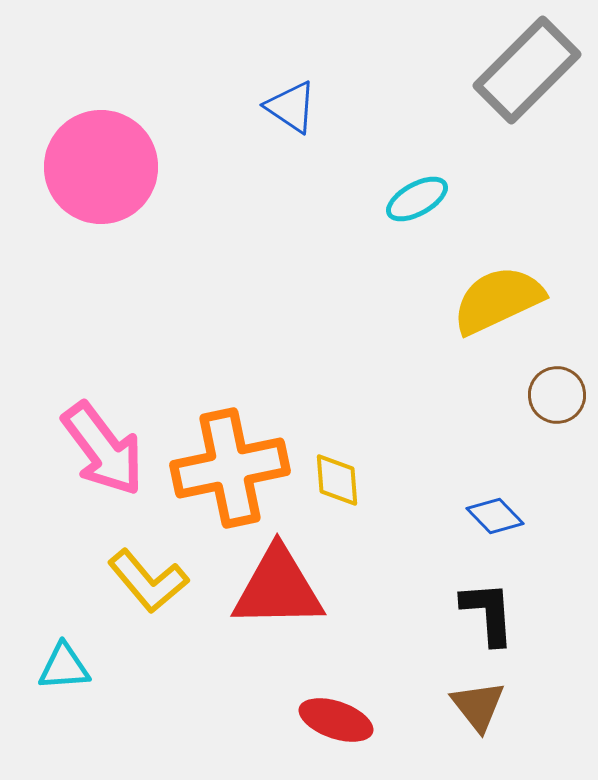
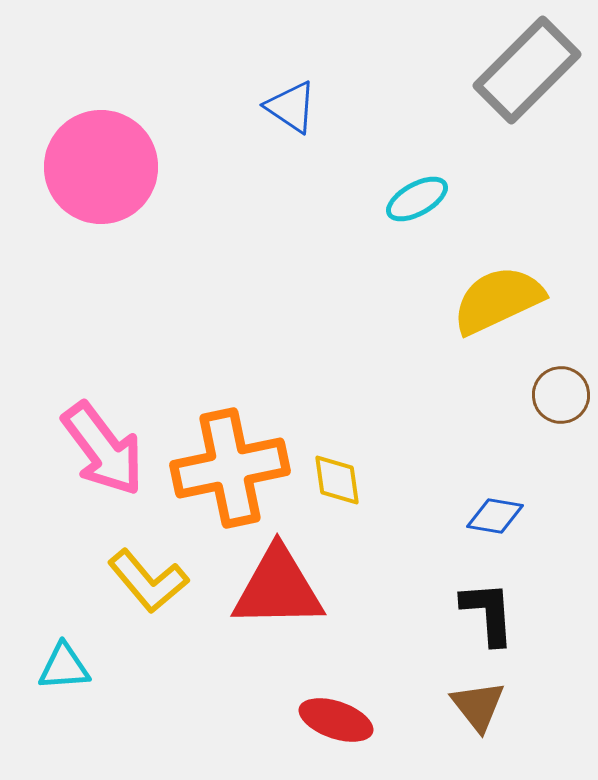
brown circle: moved 4 px right
yellow diamond: rotated 4 degrees counterclockwise
blue diamond: rotated 36 degrees counterclockwise
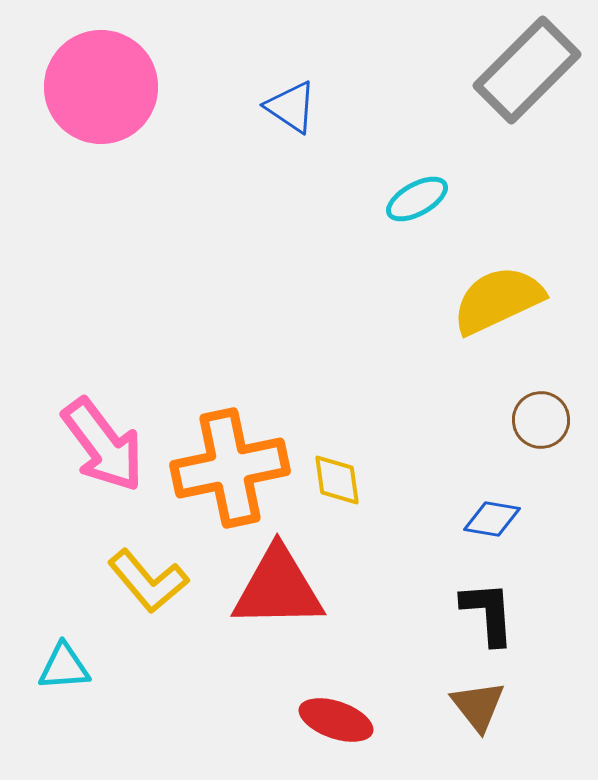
pink circle: moved 80 px up
brown circle: moved 20 px left, 25 px down
pink arrow: moved 4 px up
blue diamond: moved 3 px left, 3 px down
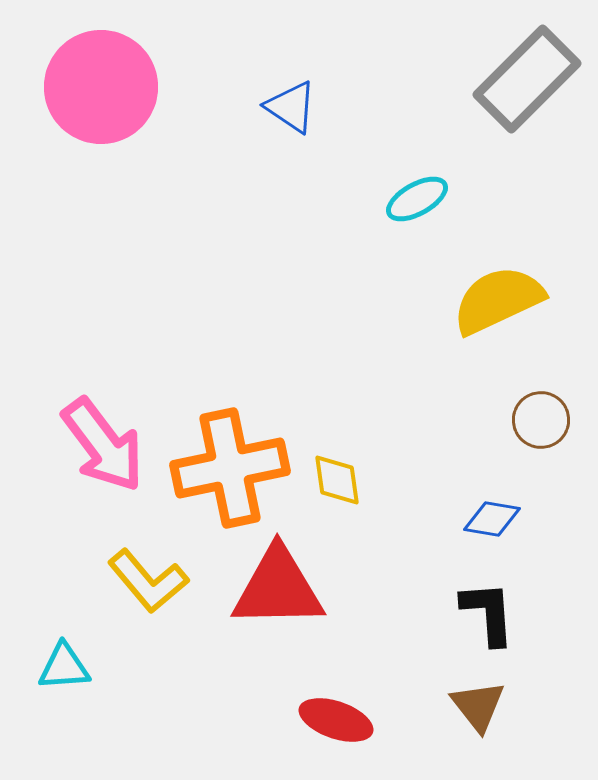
gray rectangle: moved 9 px down
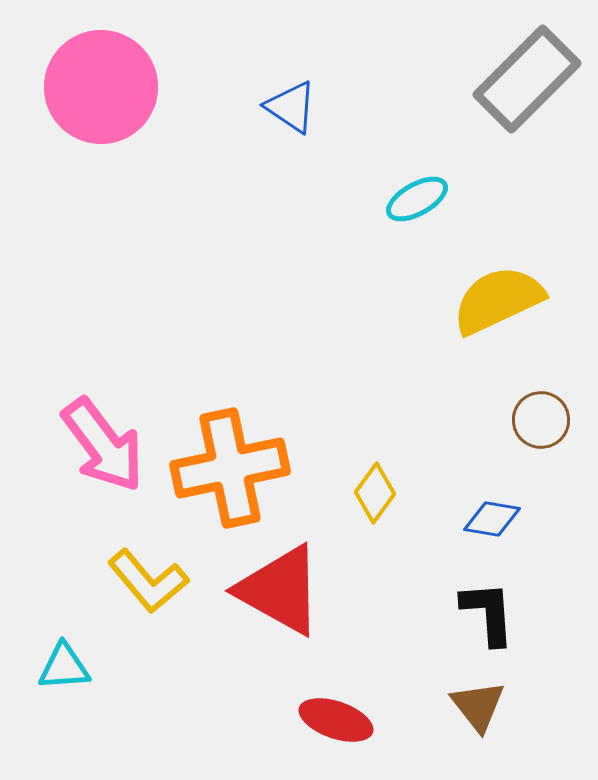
yellow diamond: moved 38 px right, 13 px down; rotated 44 degrees clockwise
red triangle: moved 2 px right, 2 px down; rotated 30 degrees clockwise
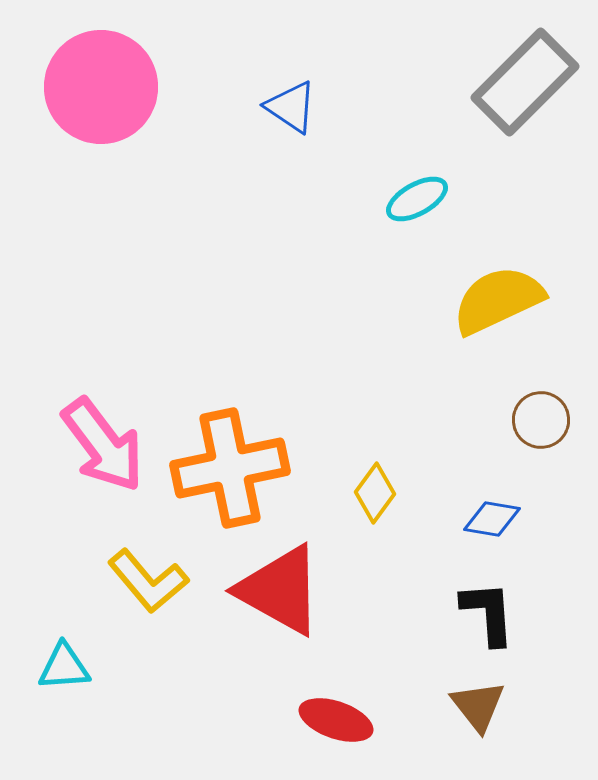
gray rectangle: moved 2 px left, 3 px down
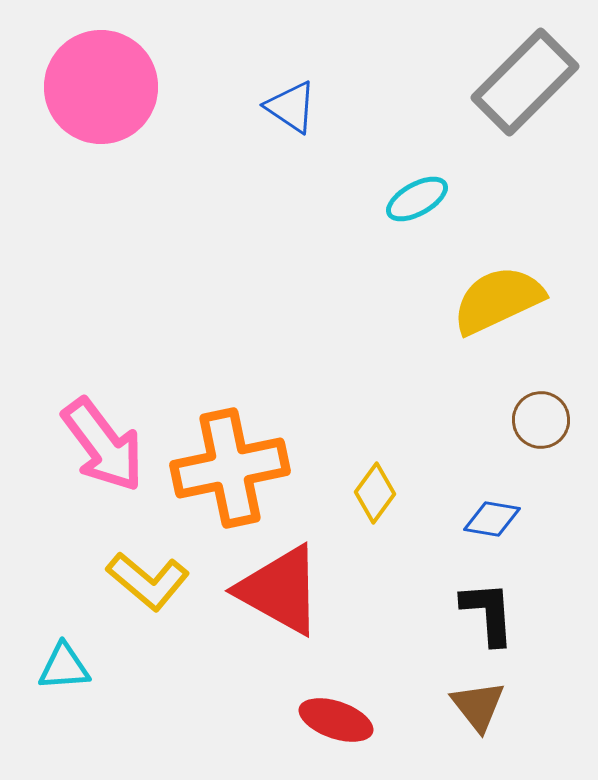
yellow L-shape: rotated 10 degrees counterclockwise
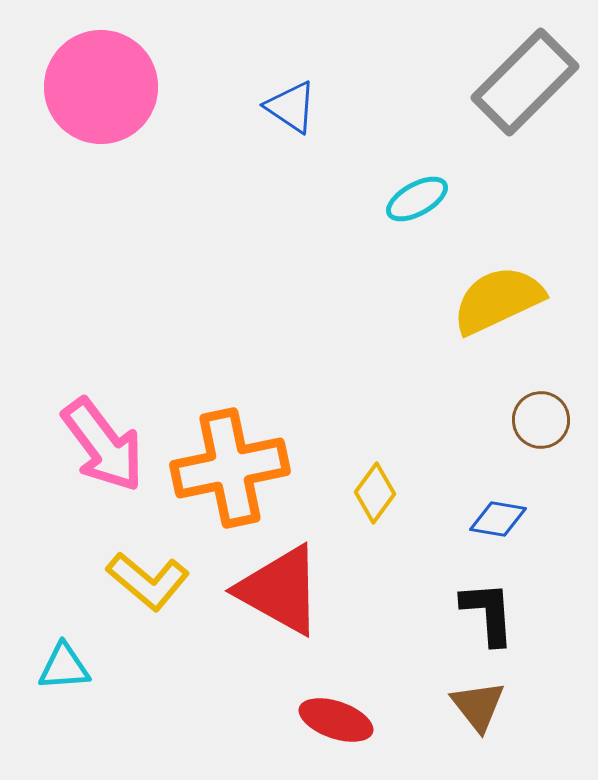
blue diamond: moved 6 px right
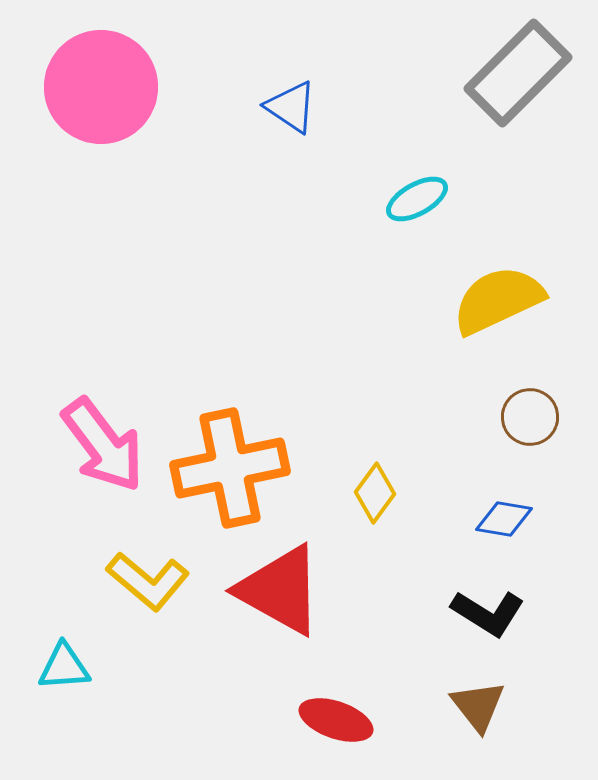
gray rectangle: moved 7 px left, 9 px up
brown circle: moved 11 px left, 3 px up
blue diamond: moved 6 px right
black L-shape: rotated 126 degrees clockwise
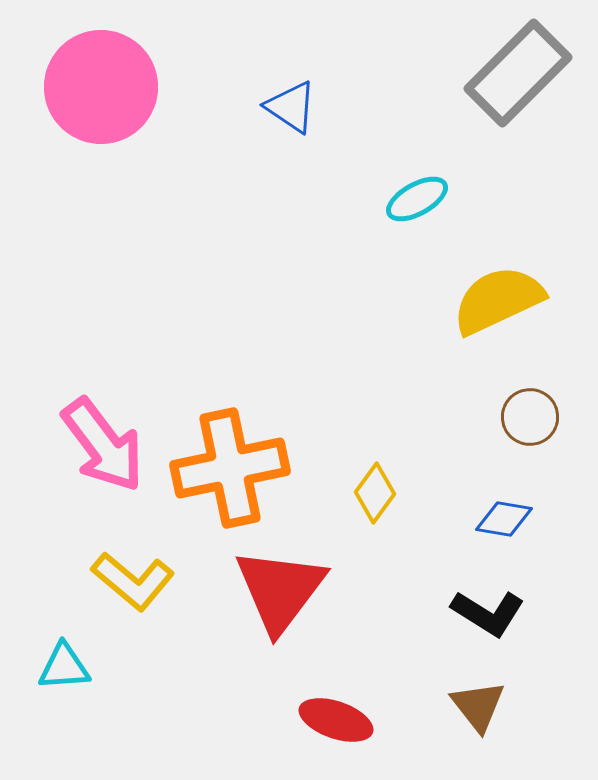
yellow L-shape: moved 15 px left
red triangle: rotated 38 degrees clockwise
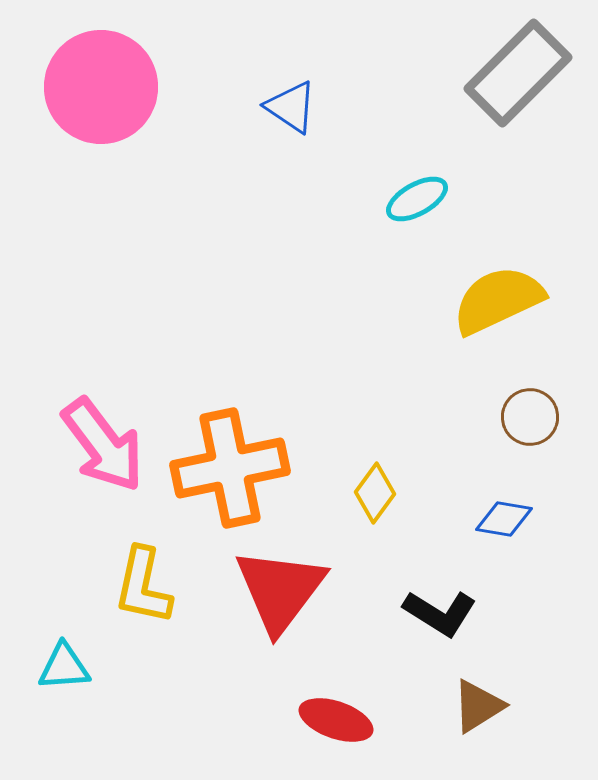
yellow L-shape: moved 10 px right, 5 px down; rotated 62 degrees clockwise
black L-shape: moved 48 px left
brown triangle: rotated 36 degrees clockwise
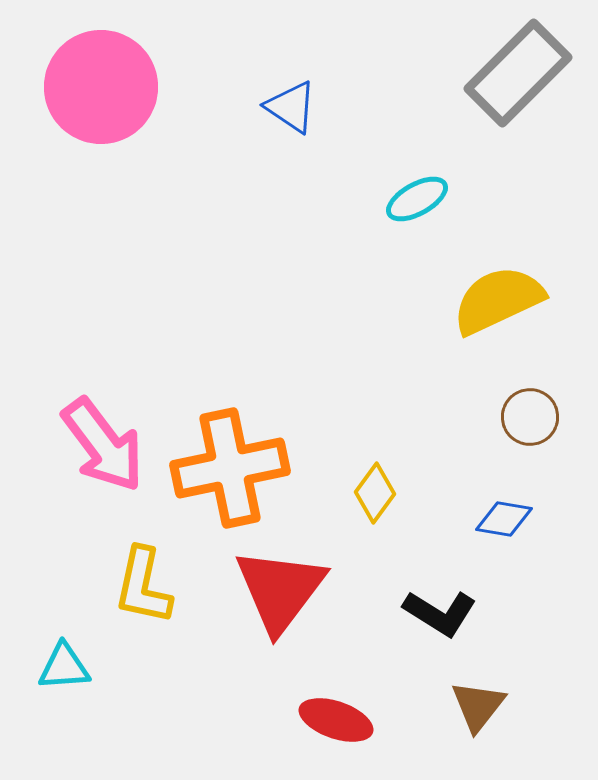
brown triangle: rotated 20 degrees counterclockwise
